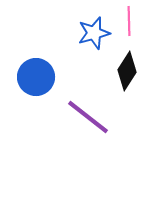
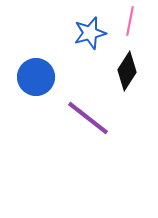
pink line: moved 1 px right; rotated 12 degrees clockwise
blue star: moved 4 px left
purple line: moved 1 px down
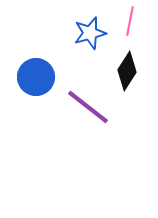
purple line: moved 11 px up
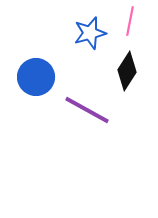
purple line: moved 1 px left, 3 px down; rotated 9 degrees counterclockwise
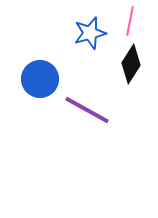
black diamond: moved 4 px right, 7 px up
blue circle: moved 4 px right, 2 px down
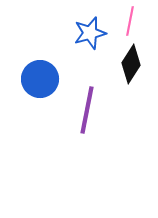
purple line: rotated 72 degrees clockwise
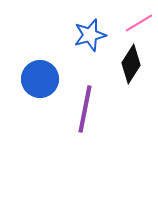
pink line: moved 9 px right, 2 px down; rotated 48 degrees clockwise
blue star: moved 2 px down
purple line: moved 2 px left, 1 px up
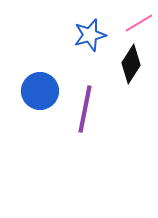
blue circle: moved 12 px down
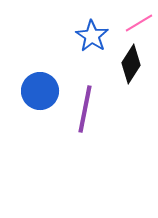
blue star: moved 2 px right, 1 px down; rotated 24 degrees counterclockwise
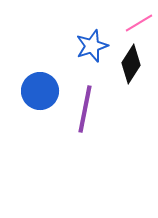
blue star: moved 10 px down; rotated 20 degrees clockwise
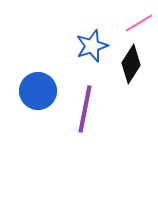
blue circle: moved 2 px left
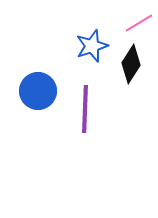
purple line: rotated 9 degrees counterclockwise
